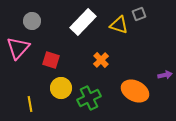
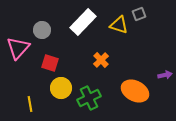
gray circle: moved 10 px right, 9 px down
red square: moved 1 px left, 3 px down
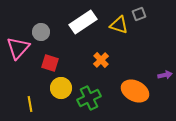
white rectangle: rotated 12 degrees clockwise
gray circle: moved 1 px left, 2 px down
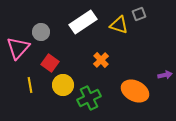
red square: rotated 18 degrees clockwise
yellow circle: moved 2 px right, 3 px up
yellow line: moved 19 px up
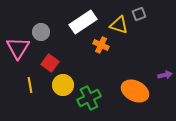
pink triangle: rotated 10 degrees counterclockwise
orange cross: moved 15 px up; rotated 21 degrees counterclockwise
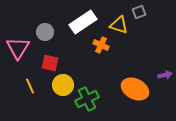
gray square: moved 2 px up
gray circle: moved 4 px right
red square: rotated 24 degrees counterclockwise
yellow line: moved 1 px down; rotated 14 degrees counterclockwise
orange ellipse: moved 2 px up
green cross: moved 2 px left, 1 px down
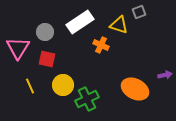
white rectangle: moved 3 px left
red square: moved 3 px left, 4 px up
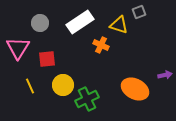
gray circle: moved 5 px left, 9 px up
red square: rotated 18 degrees counterclockwise
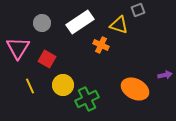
gray square: moved 1 px left, 2 px up
gray circle: moved 2 px right
red square: rotated 36 degrees clockwise
